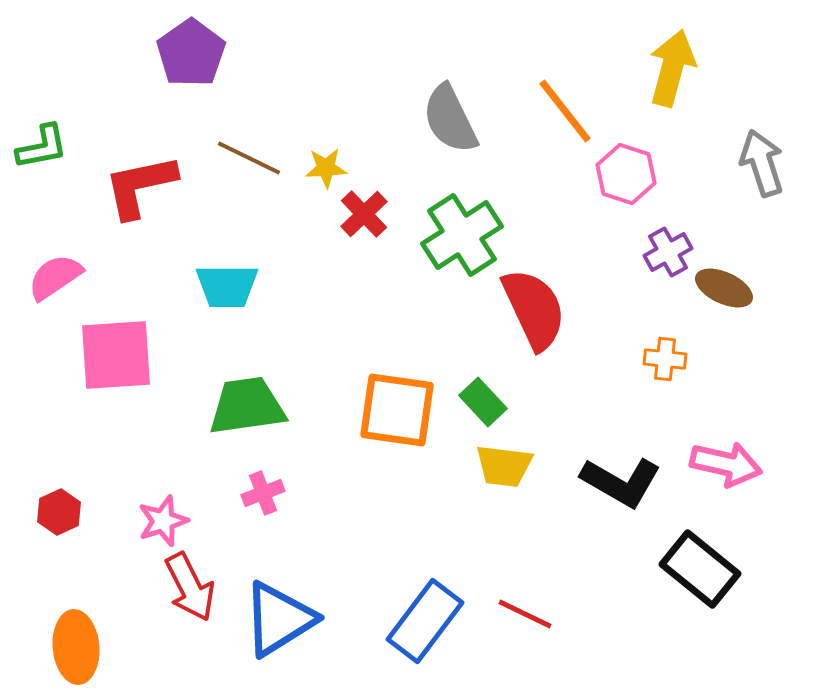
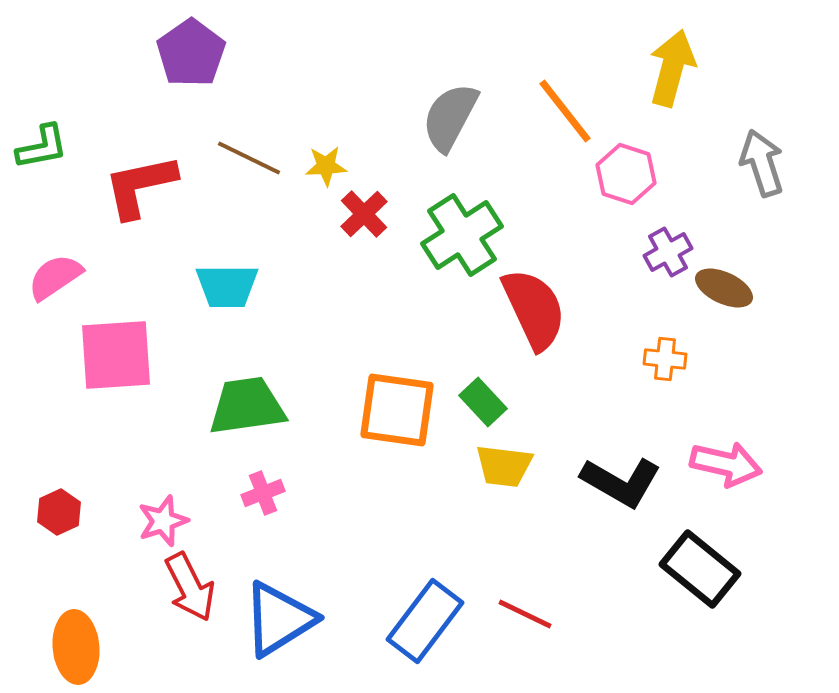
gray semicircle: moved 2 px up; rotated 54 degrees clockwise
yellow star: moved 2 px up
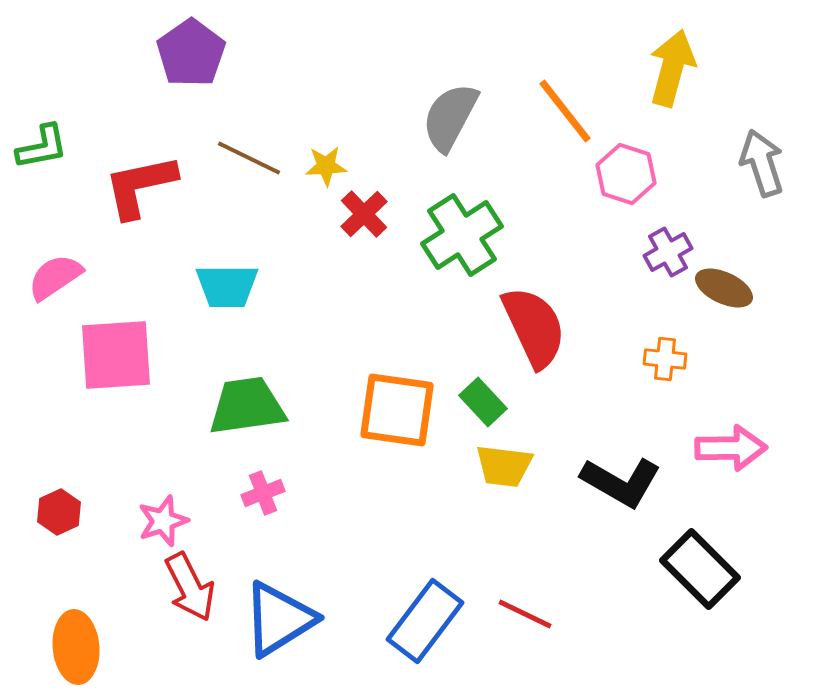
red semicircle: moved 18 px down
pink arrow: moved 5 px right, 16 px up; rotated 14 degrees counterclockwise
black rectangle: rotated 6 degrees clockwise
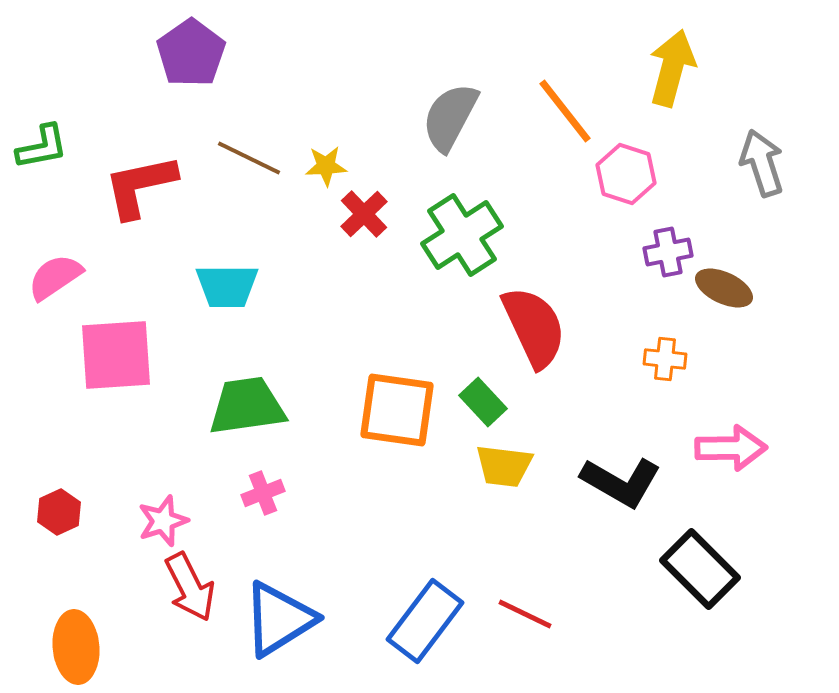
purple cross: rotated 18 degrees clockwise
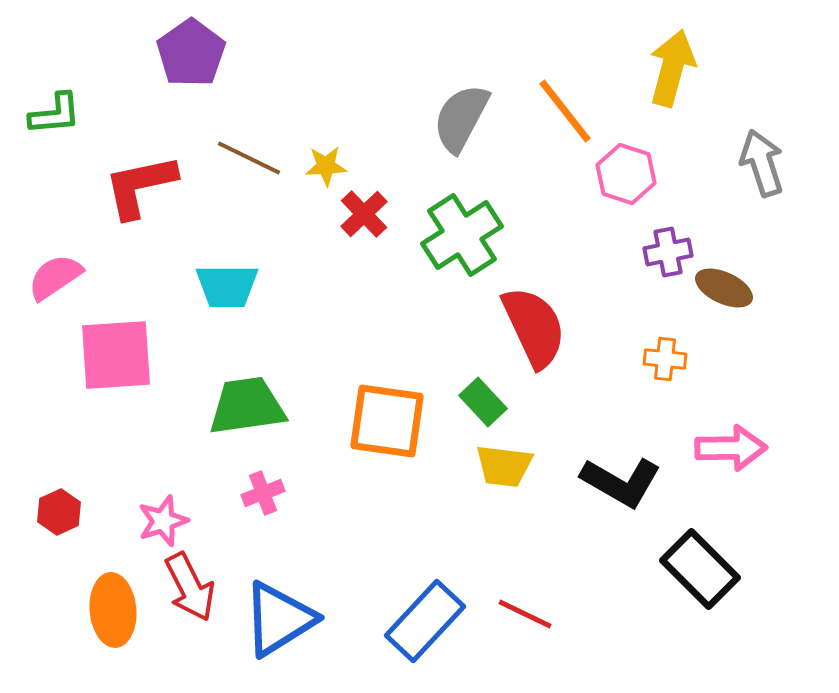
gray semicircle: moved 11 px right, 1 px down
green L-shape: moved 13 px right, 33 px up; rotated 6 degrees clockwise
orange square: moved 10 px left, 11 px down
blue rectangle: rotated 6 degrees clockwise
orange ellipse: moved 37 px right, 37 px up
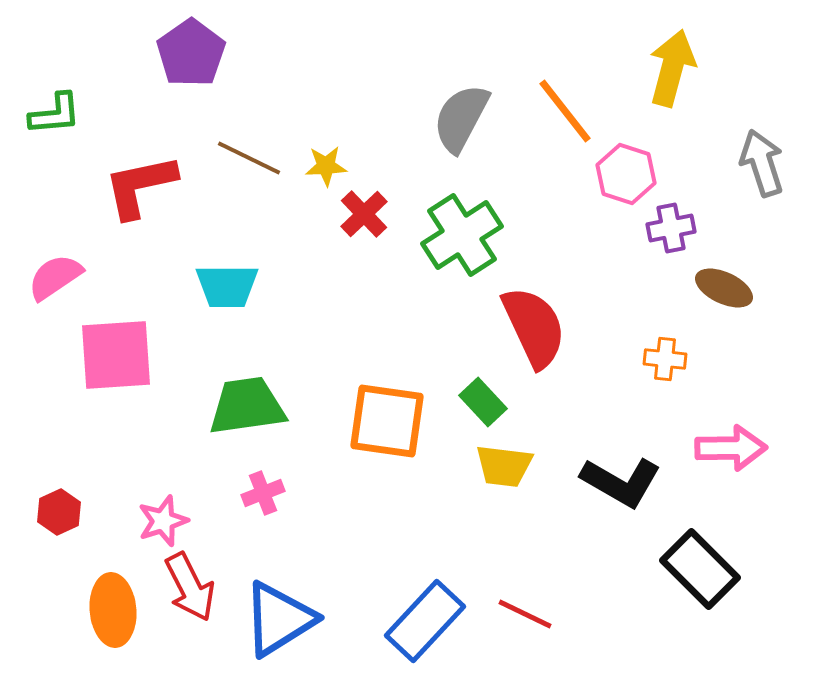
purple cross: moved 3 px right, 24 px up
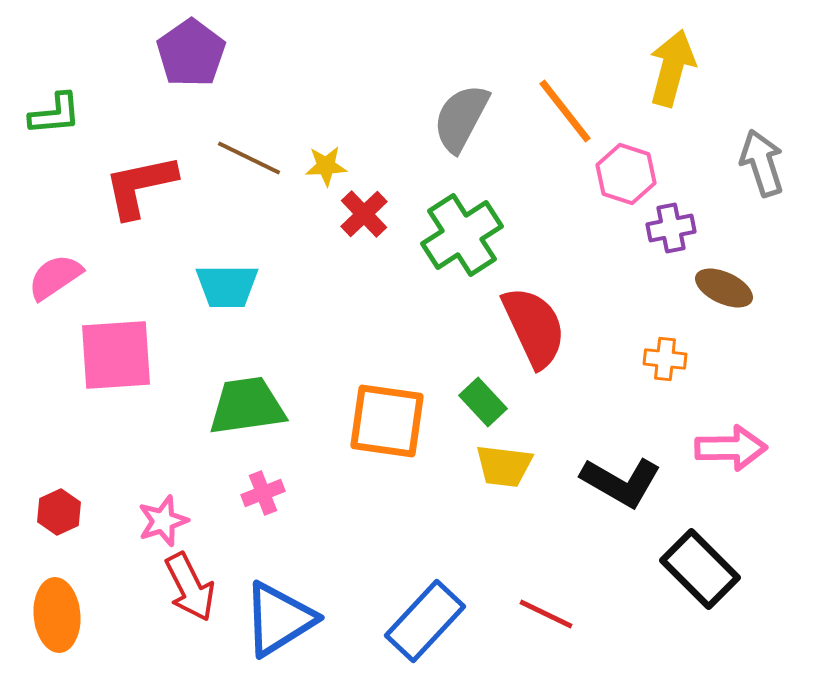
orange ellipse: moved 56 px left, 5 px down
red line: moved 21 px right
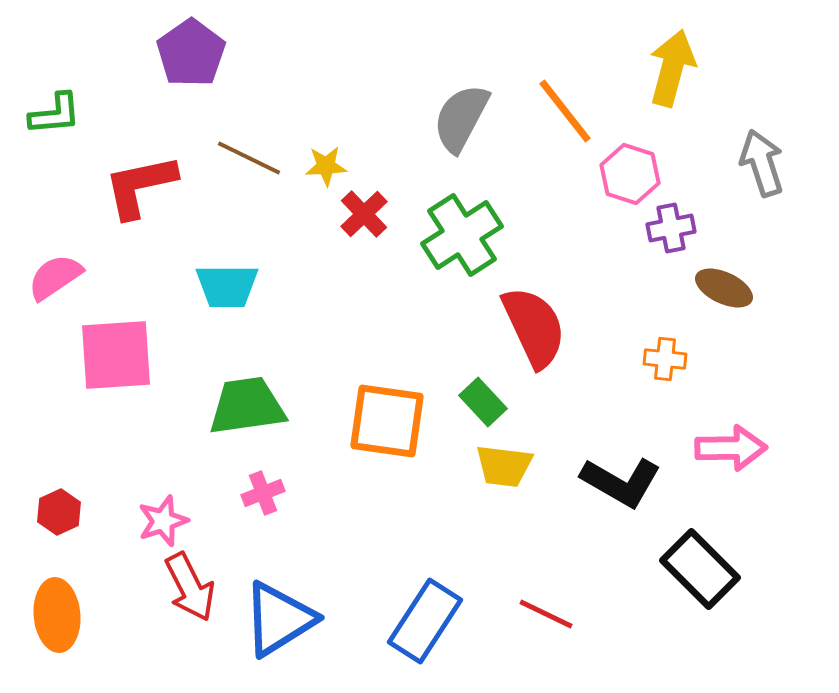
pink hexagon: moved 4 px right
blue rectangle: rotated 10 degrees counterclockwise
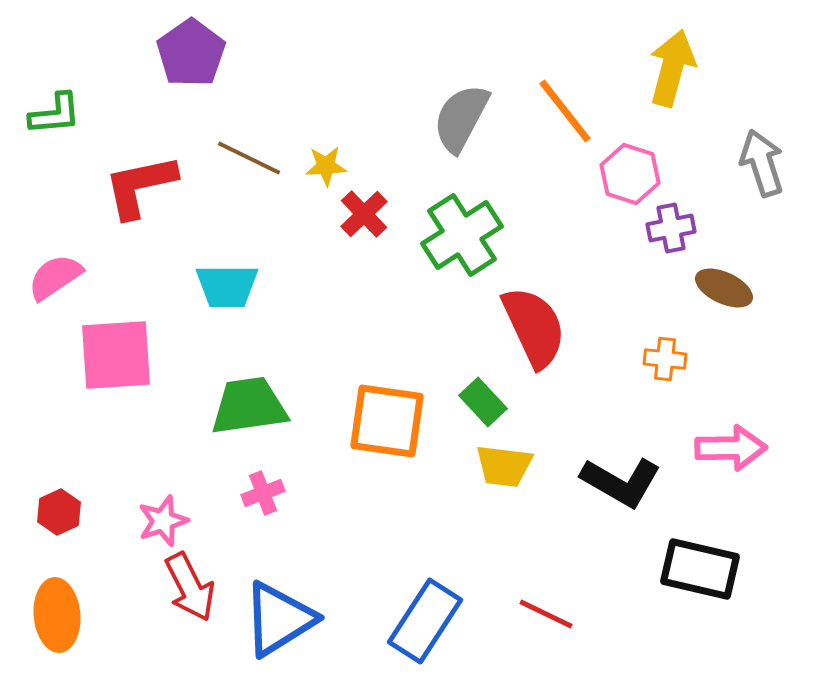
green trapezoid: moved 2 px right
black rectangle: rotated 32 degrees counterclockwise
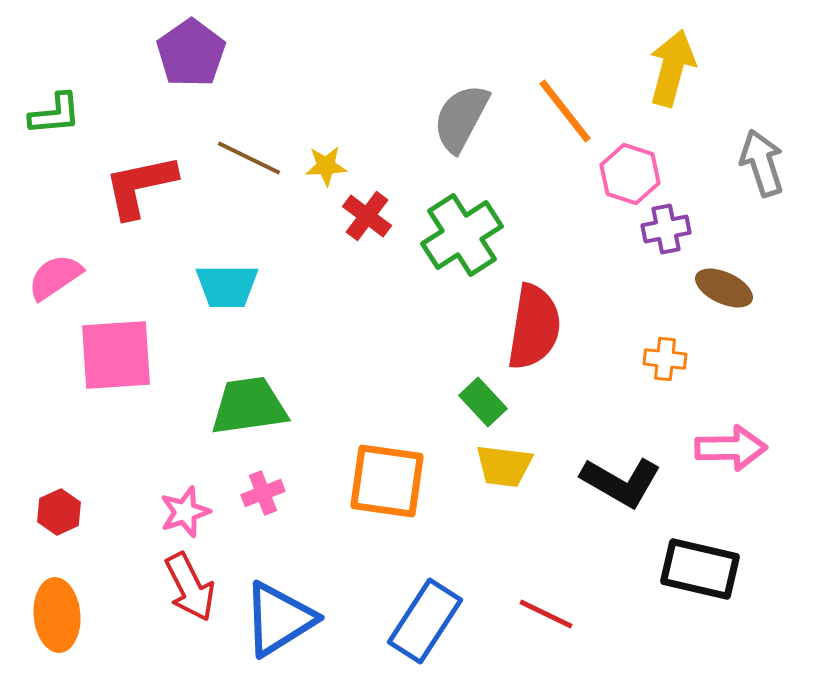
red cross: moved 3 px right, 2 px down; rotated 9 degrees counterclockwise
purple cross: moved 5 px left, 1 px down
red semicircle: rotated 34 degrees clockwise
orange square: moved 60 px down
pink star: moved 22 px right, 9 px up
